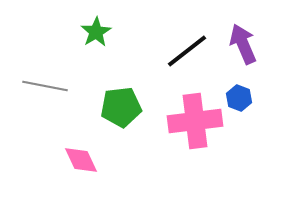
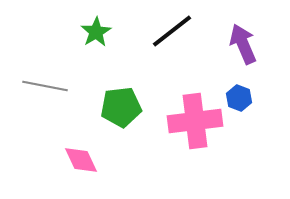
black line: moved 15 px left, 20 px up
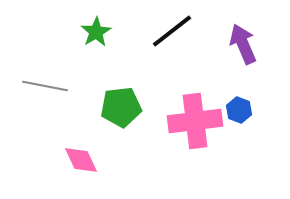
blue hexagon: moved 12 px down
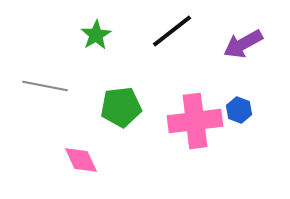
green star: moved 3 px down
purple arrow: rotated 96 degrees counterclockwise
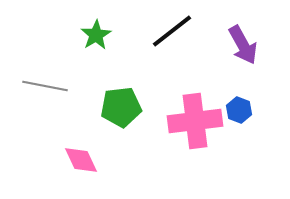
purple arrow: moved 1 px down; rotated 90 degrees counterclockwise
